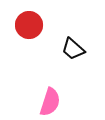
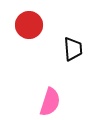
black trapezoid: rotated 135 degrees counterclockwise
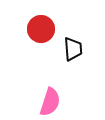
red circle: moved 12 px right, 4 px down
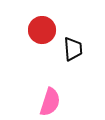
red circle: moved 1 px right, 1 px down
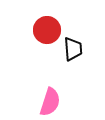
red circle: moved 5 px right
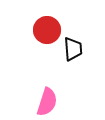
pink semicircle: moved 3 px left
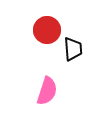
pink semicircle: moved 11 px up
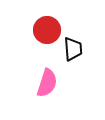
pink semicircle: moved 8 px up
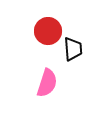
red circle: moved 1 px right, 1 px down
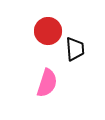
black trapezoid: moved 2 px right
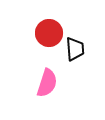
red circle: moved 1 px right, 2 px down
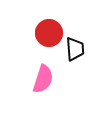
pink semicircle: moved 4 px left, 4 px up
